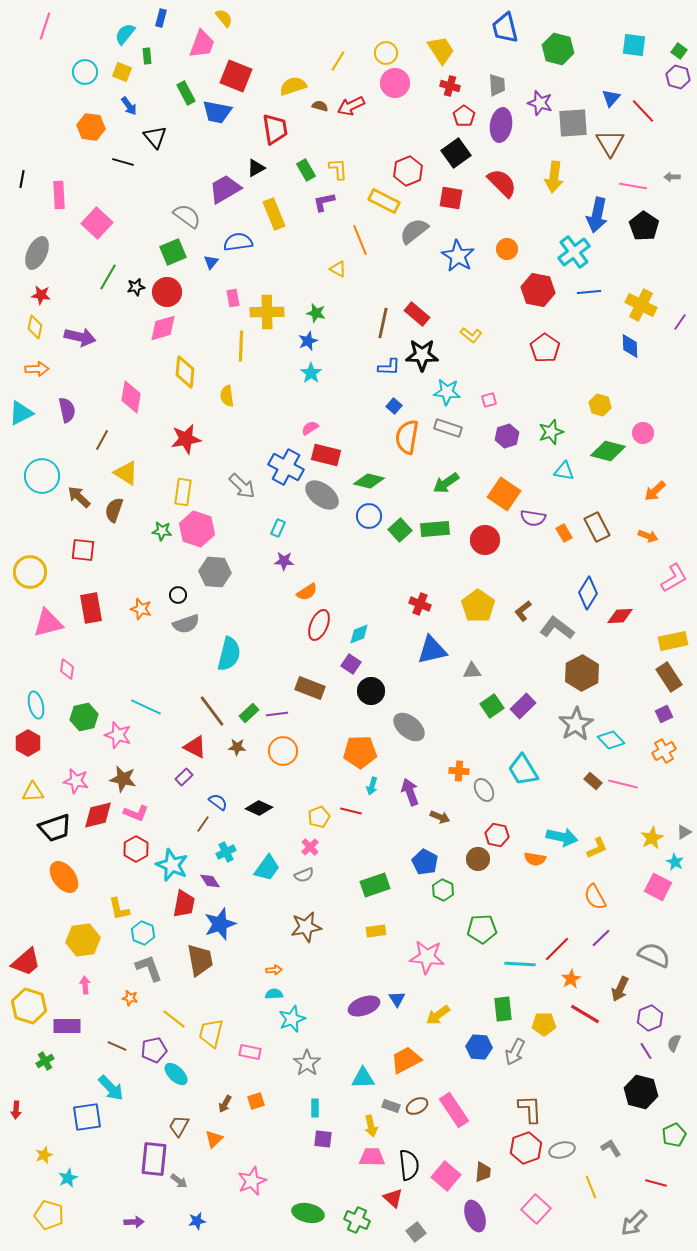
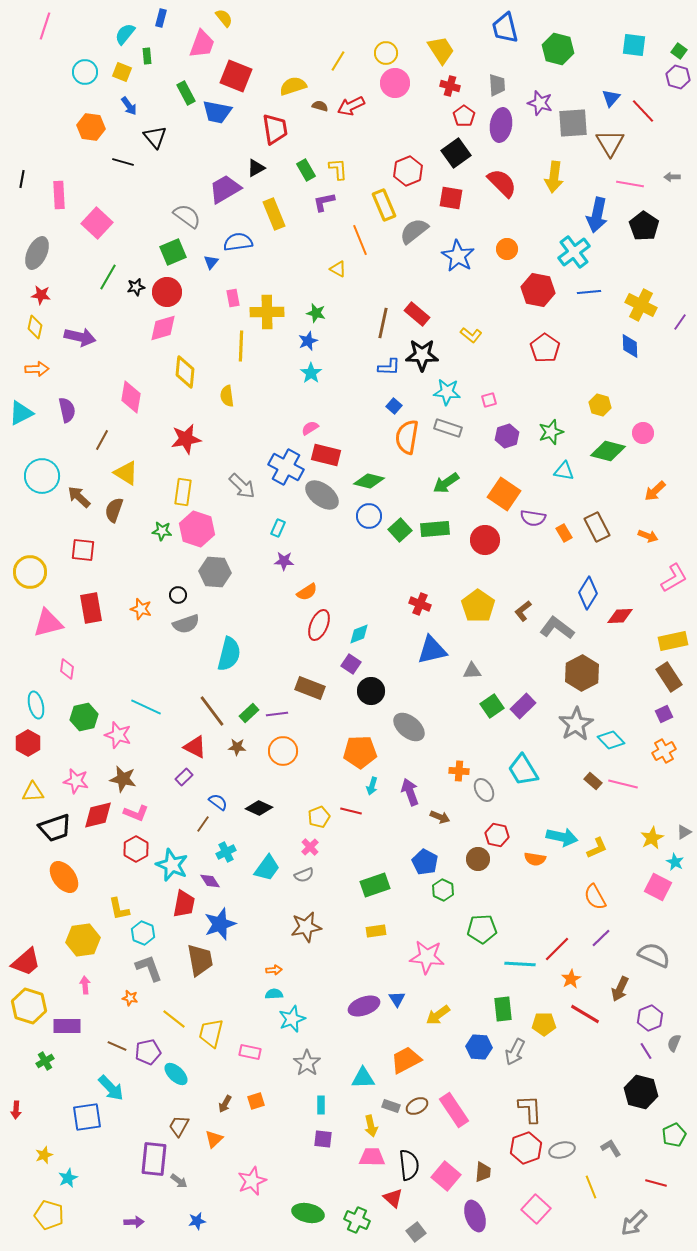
pink line at (633, 186): moved 3 px left, 2 px up
yellow rectangle at (384, 201): moved 4 px down; rotated 40 degrees clockwise
purple pentagon at (154, 1050): moved 6 px left, 2 px down
cyan rectangle at (315, 1108): moved 6 px right, 3 px up
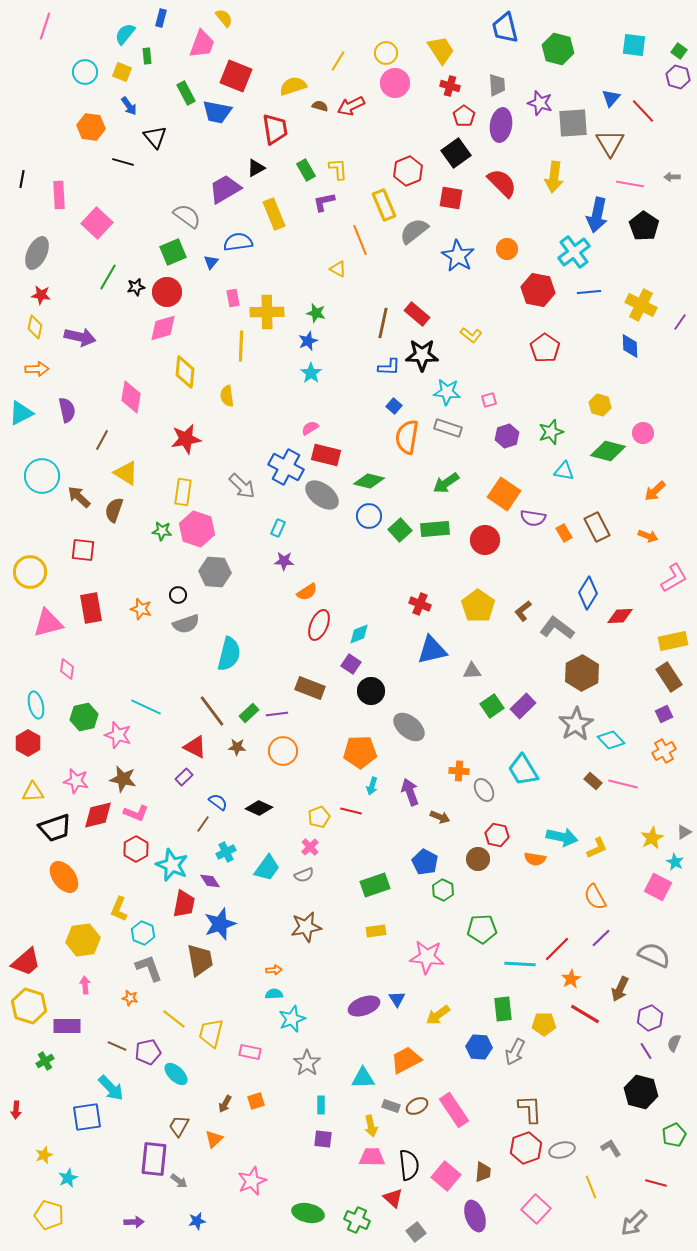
yellow L-shape at (119, 909): rotated 35 degrees clockwise
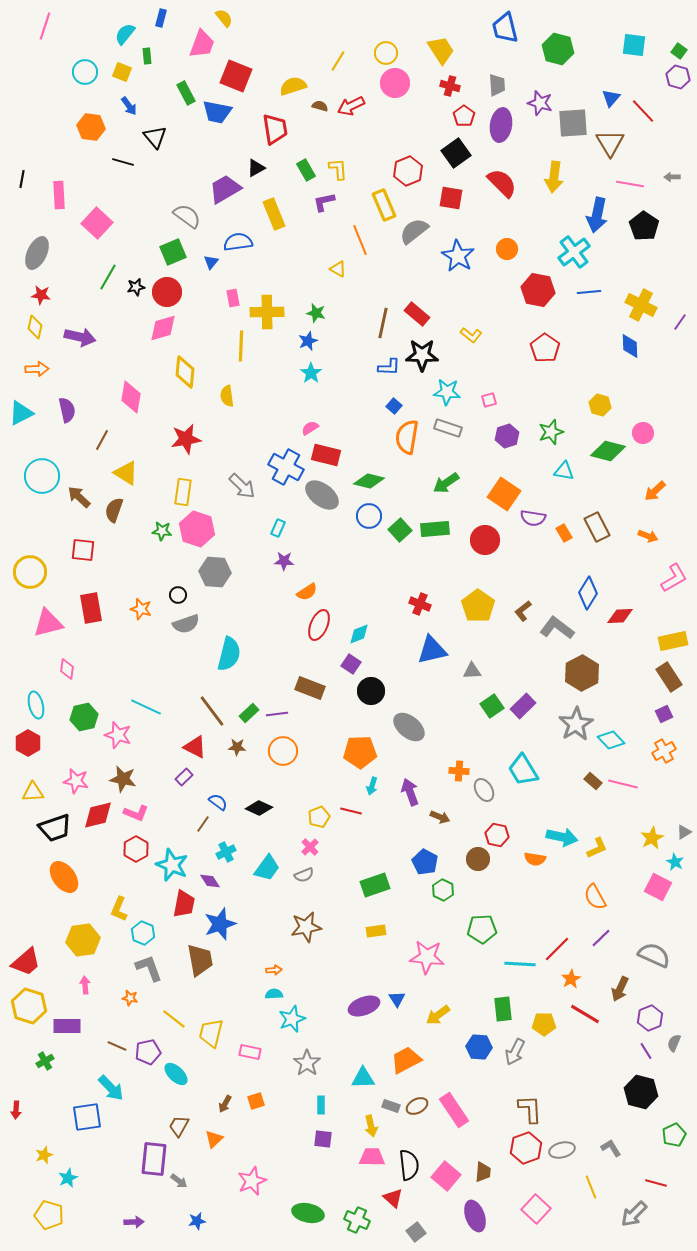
gray arrow at (634, 1223): moved 9 px up
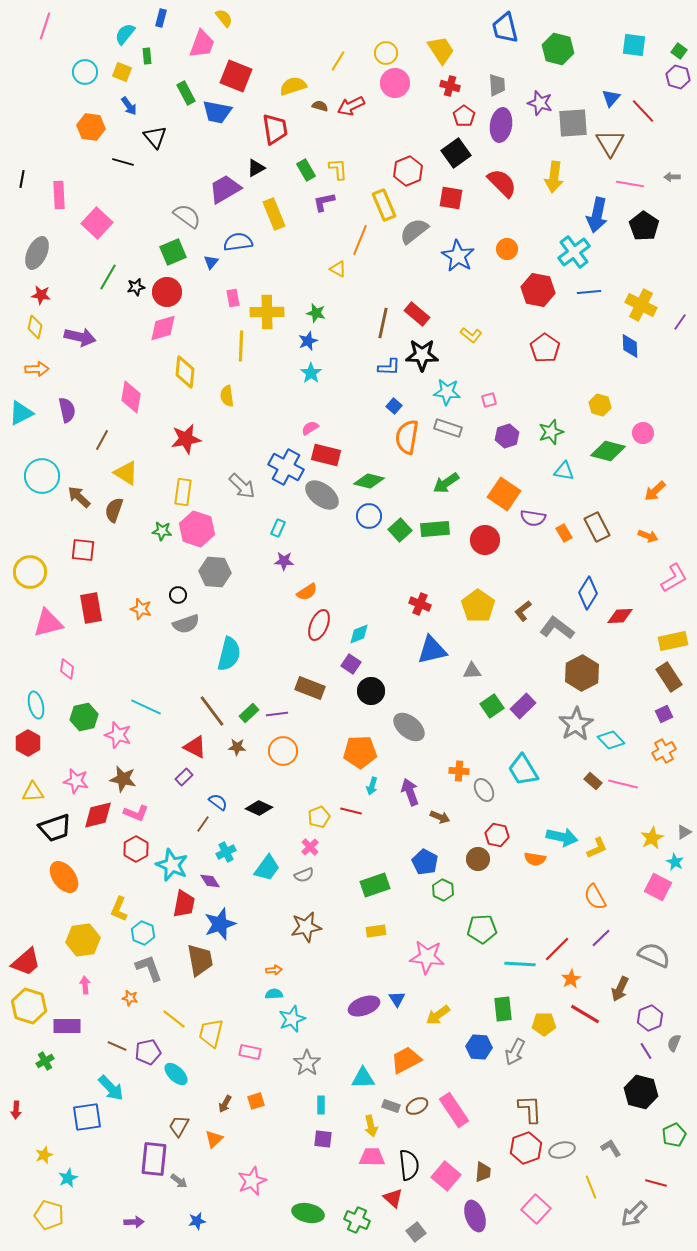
orange line at (360, 240): rotated 44 degrees clockwise
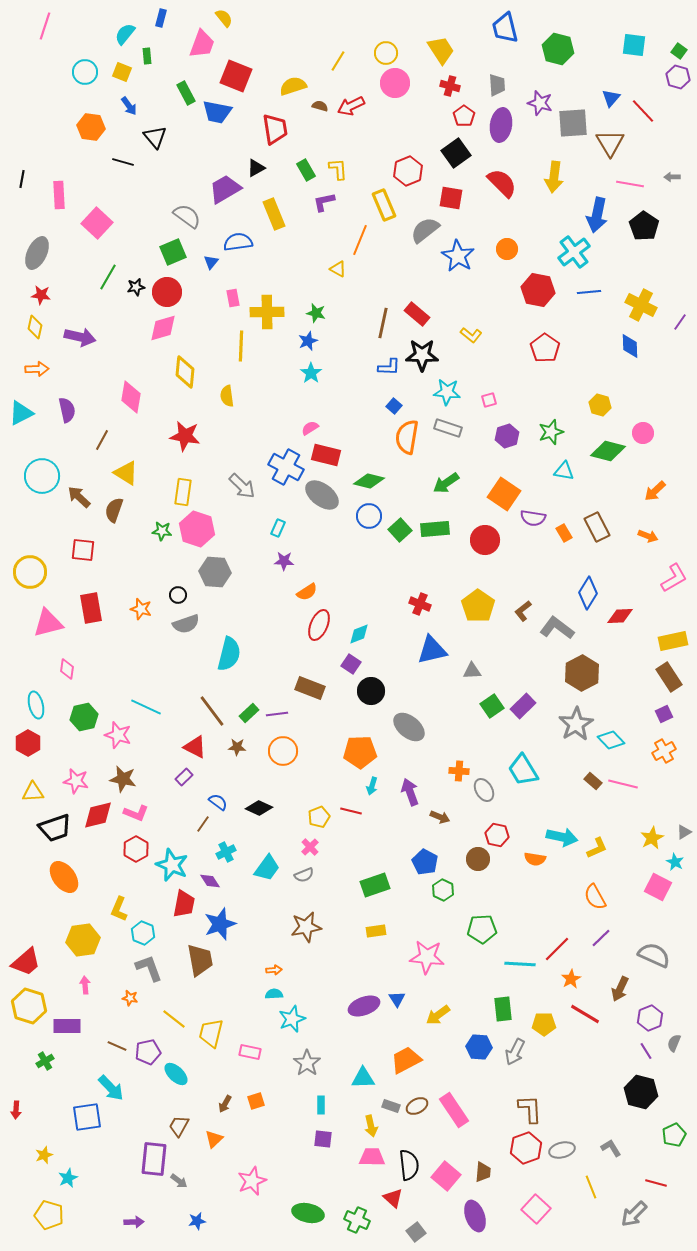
gray semicircle at (414, 231): moved 11 px right, 1 px up
red star at (186, 439): moved 1 px left, 3 px up; rotated 20 degrees clockwise
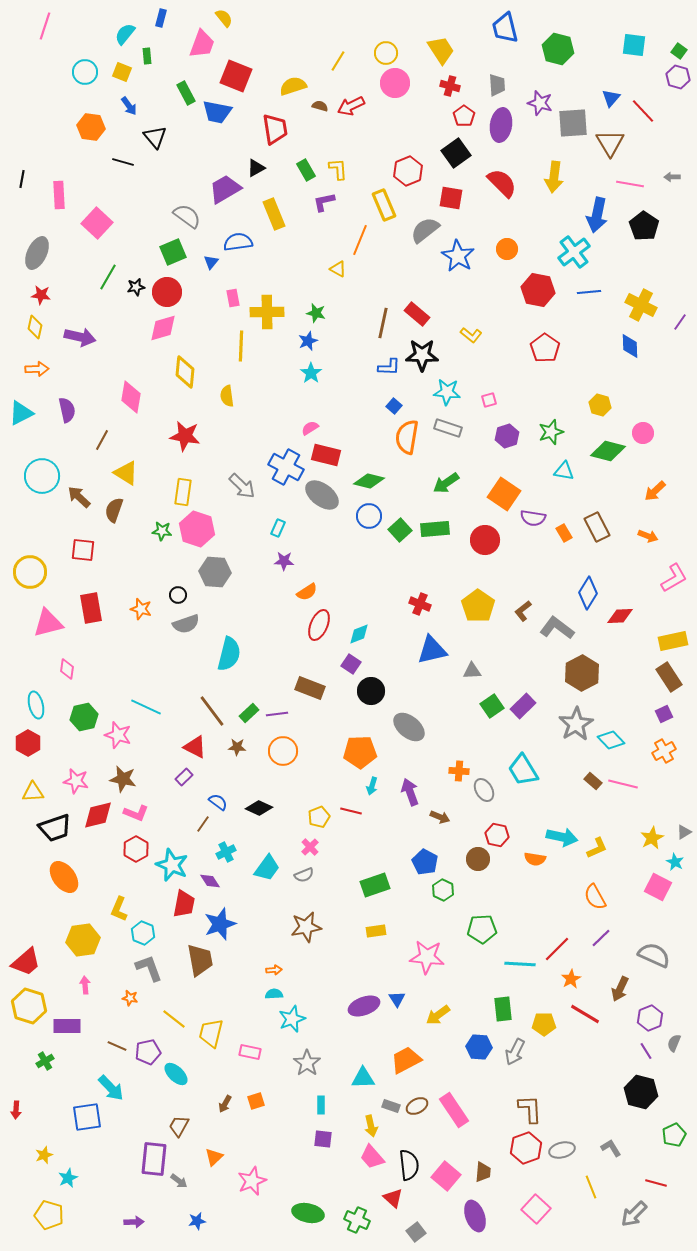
orange triangle at (214, 1139): moved 18 px down
pink trapezoid at (372, 1157): rotated 132 degrees counterclockwise
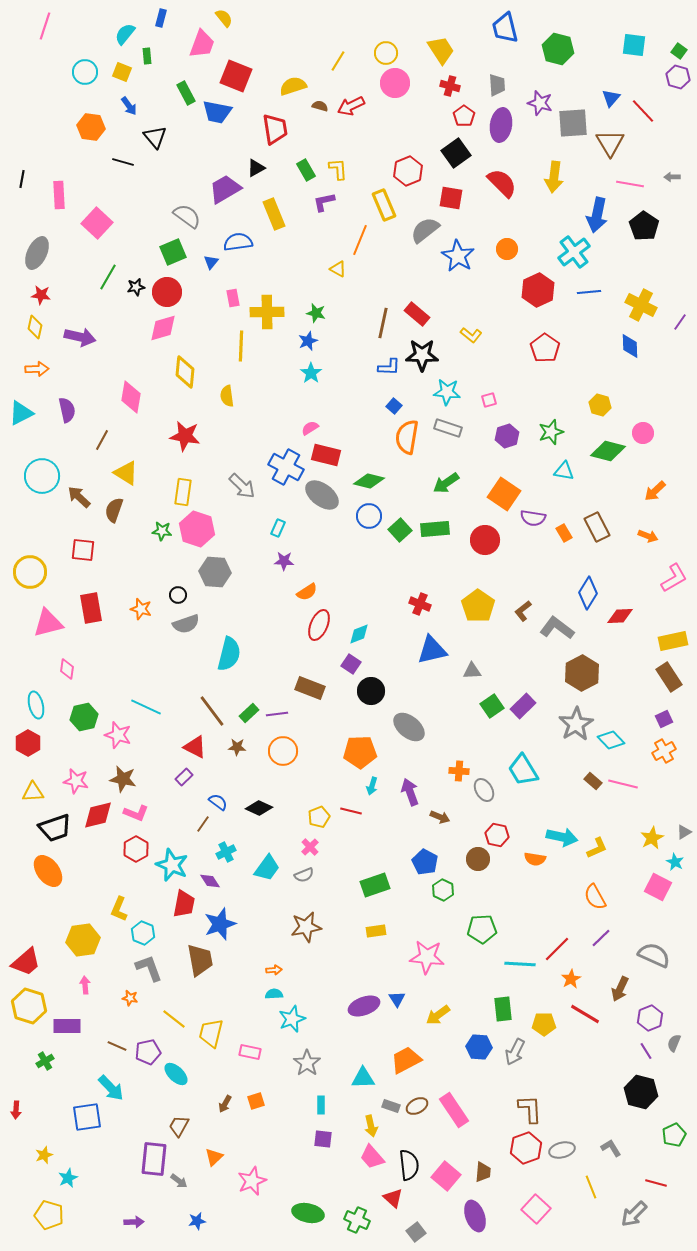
red hexagon at (538, 290): rotated 24 degrees clockwise
purple square at (664, 714): moved 5 px down
orange ellipse at (64, 877): moved 16 px left, 6 px up
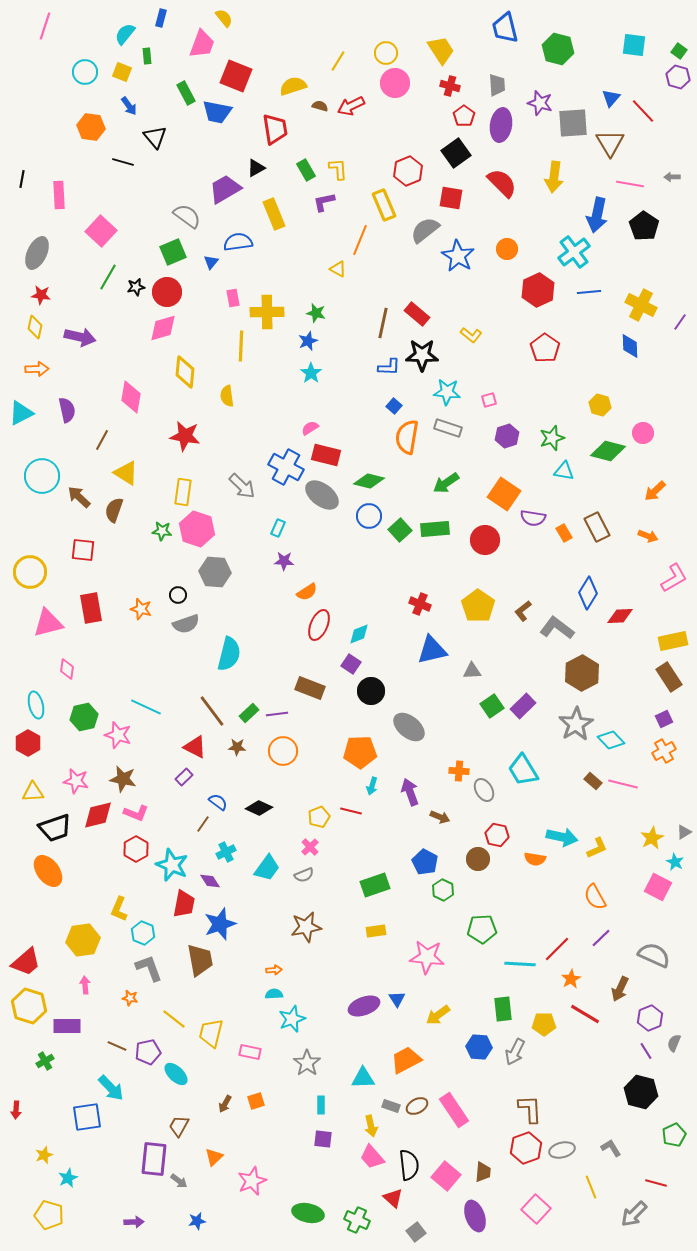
pink square at (97, 223): moved 4 px right, 8 px down
green star at (551, 432): moved 1 px right, 6 px down
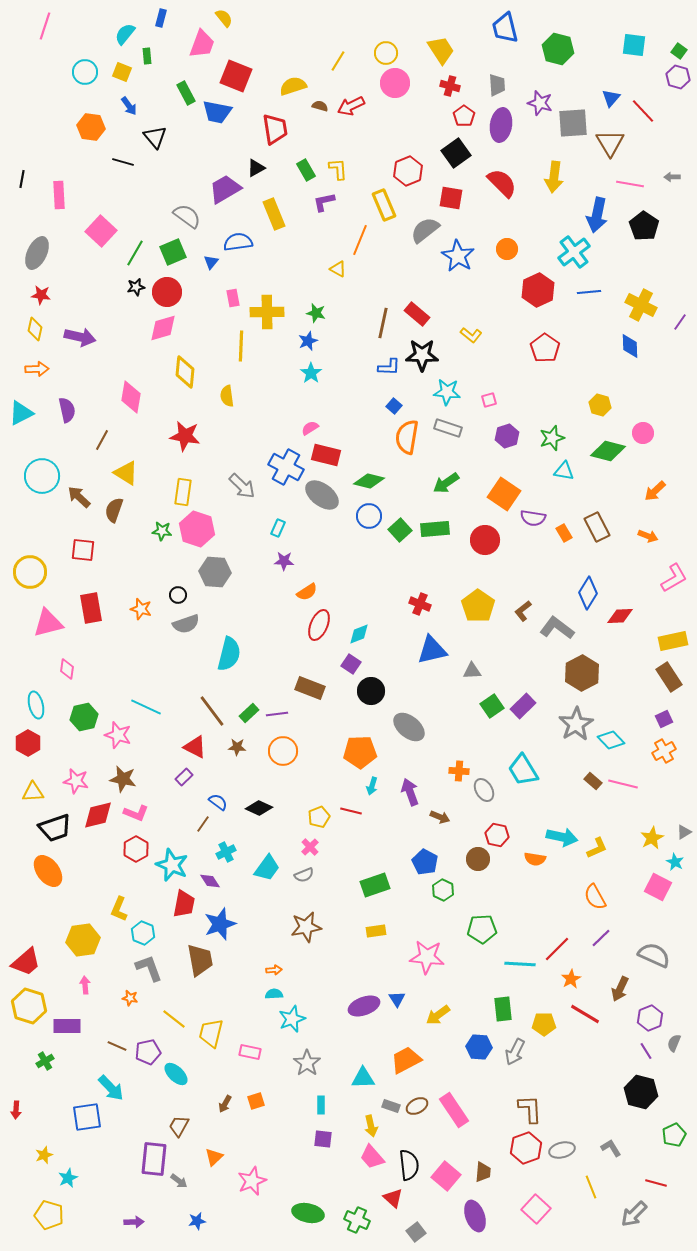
green line at (108, 277): moved 27 px right, 24 px up
yellow diamond at (35, 327): moved 2 px down
